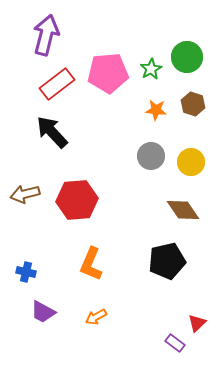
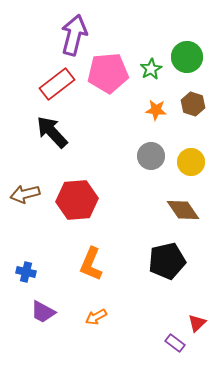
purple arrow: moved 28 px right
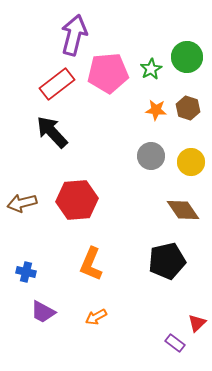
brown hexagon: moved 5 px left, 4 px down
brown arrow: moved 3 px left, 9 px down
